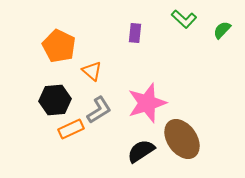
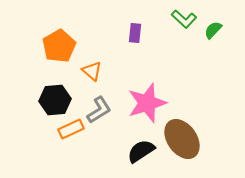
green semicircle: moved 9 px left
orange pentagon: rotated 16 degrees clockwise
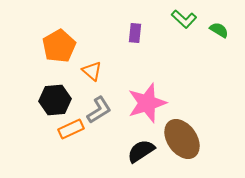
green semicircle: moved 6 px right; rotated 78 degrees clockwise
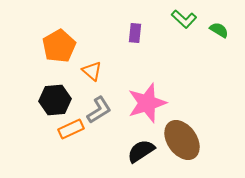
brown ellipse: moved 1 px down
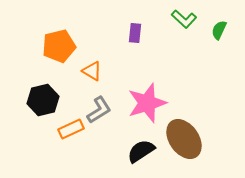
green semicircle: rotated 96 degrees counterclockwise
orange pentagon: rotated 16 degrees clockwise
orange triangle: rotated 10 degrees counterclockwise
black hexagon: moved 12 px left; rotated 8 degrees counterclockwise
brown ellipse: moved 2 px right, 1 px up
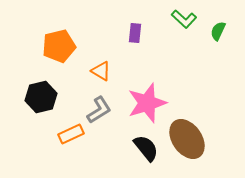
green semicircle: moved 1 px left, 1 px down
orange triangle: moved 9 px right
black hexagon: moved 2 px left, 3 px up
orange rectangle: moved 5 px down
brown ellipse: moved 3 px right
black semicircle: moved 5 px right, 3 px up; rotated 84 degrees clockwise
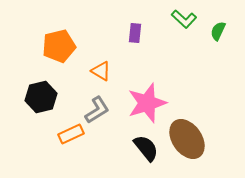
gray L-shape: moved 2 px left
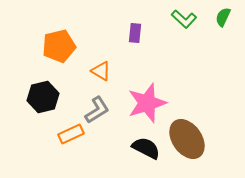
green semicircle: moved 5 px right, 14 px up
black hexagon: moved 2 px right
black semicircle: rotated 24 degrees counterclockwise
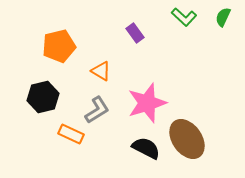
green L-shape: moved 2 px up
purple rectangle: rotated 42 degrees counterclockwise
orange rectangle: rotated 50 degrees clockwise
